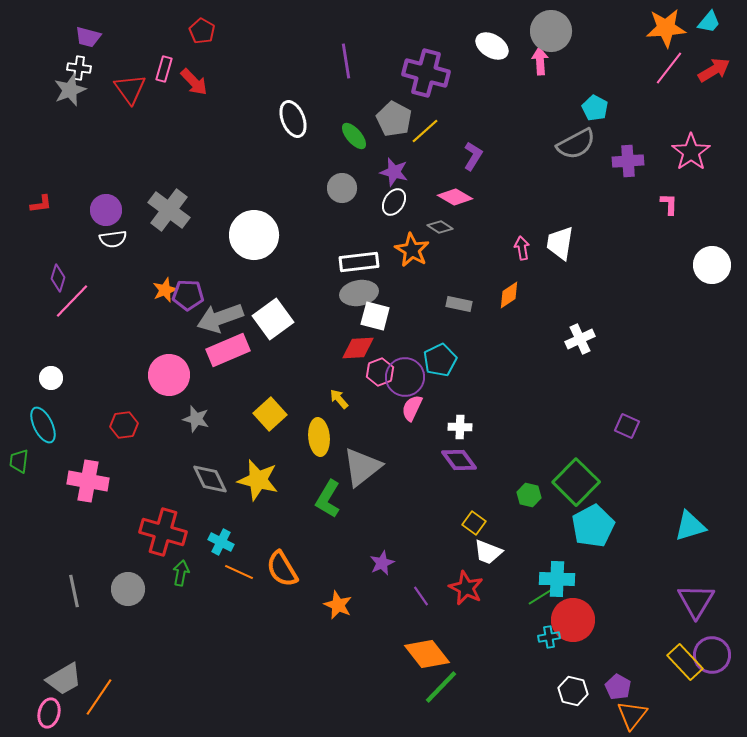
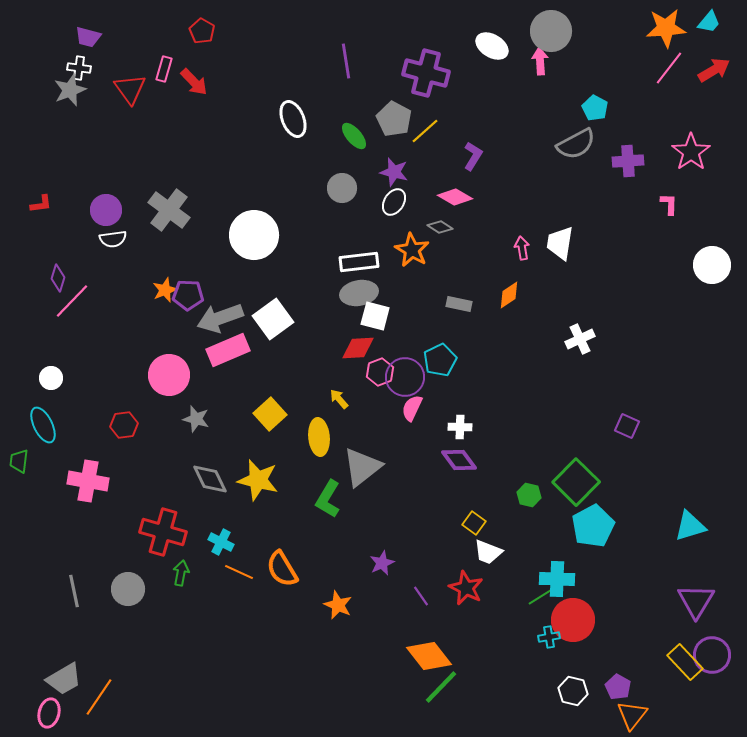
orange diamond at (427, 654): moved 2 px right, 2 px down
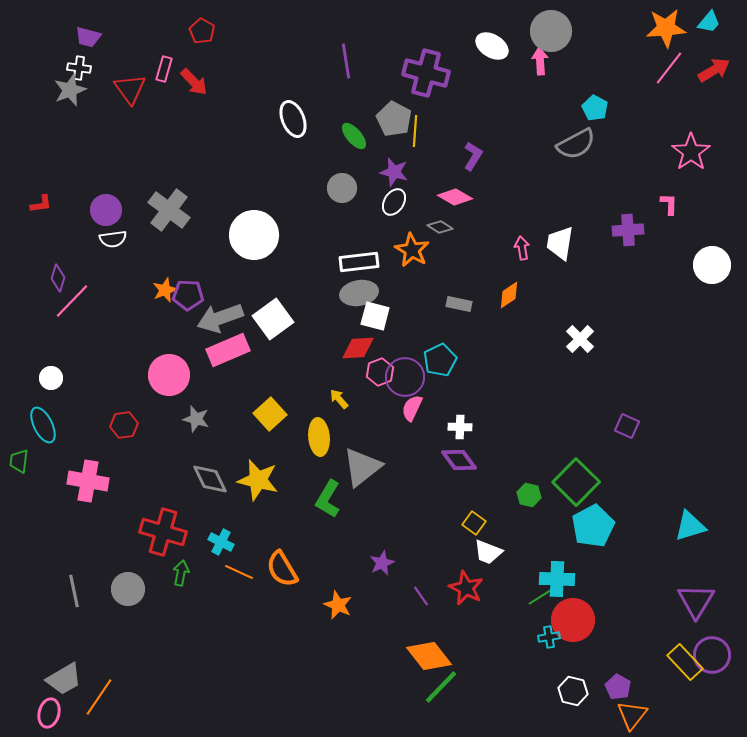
yellow line at (425, 131): moved 10 px left; rotated 44 degrees counterclockwise
purple cross at (628, 161): moved 69 px down
white cross at (580, 339): rotated 20 degrees counterclockwise
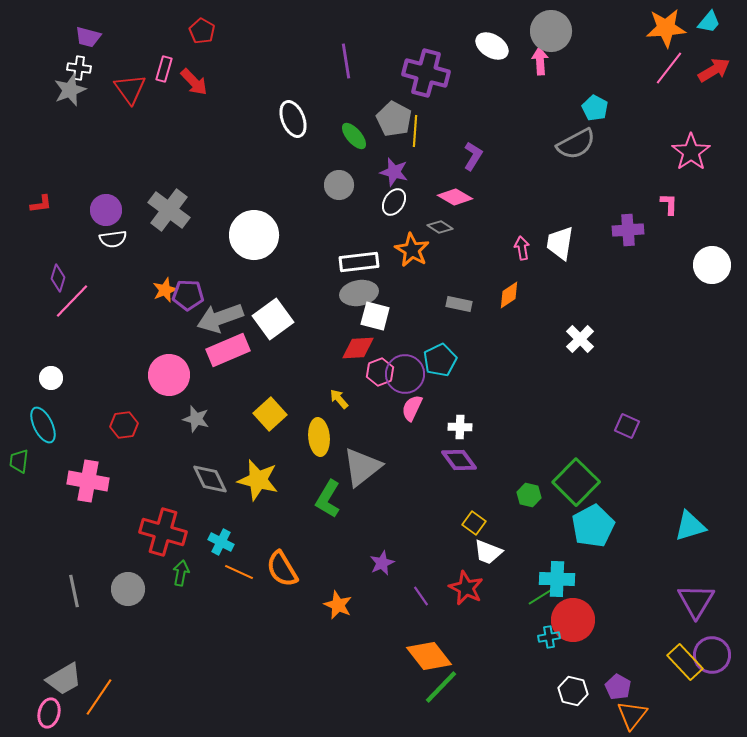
gray circle at (342, 188): moved 3 px left, 3 px up
purple circle at (405, 377): moved 3 px up
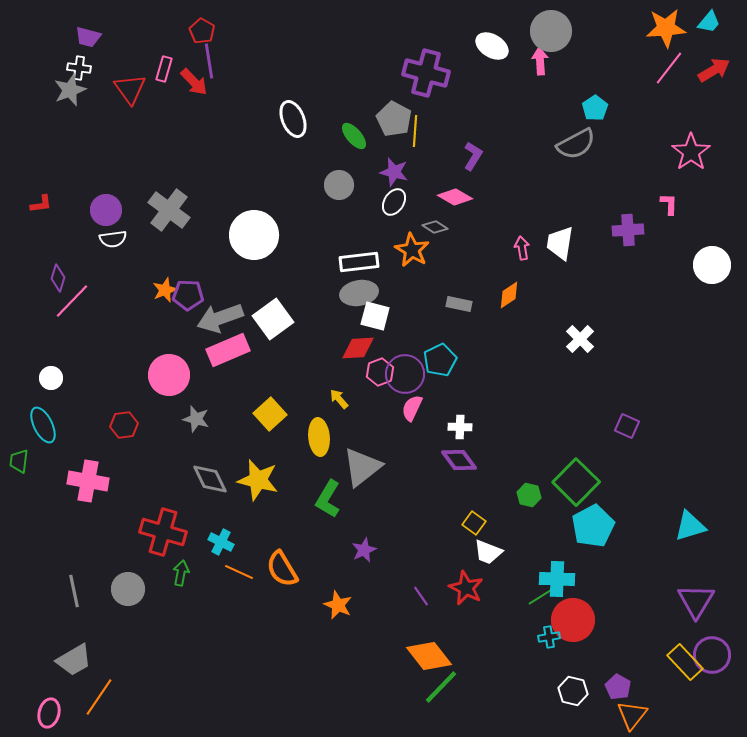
purple line at (346, 61): moved 137 px left
cyan pentagon at (595, 108): rotated 10 degrees clockwise
gray diamond at (440, 227): moved 5 px left
purple star at (382, 563): moved 18 px left, 13 px up
gray trapezoid at (64, 679): moved 10 px right, 19 px up
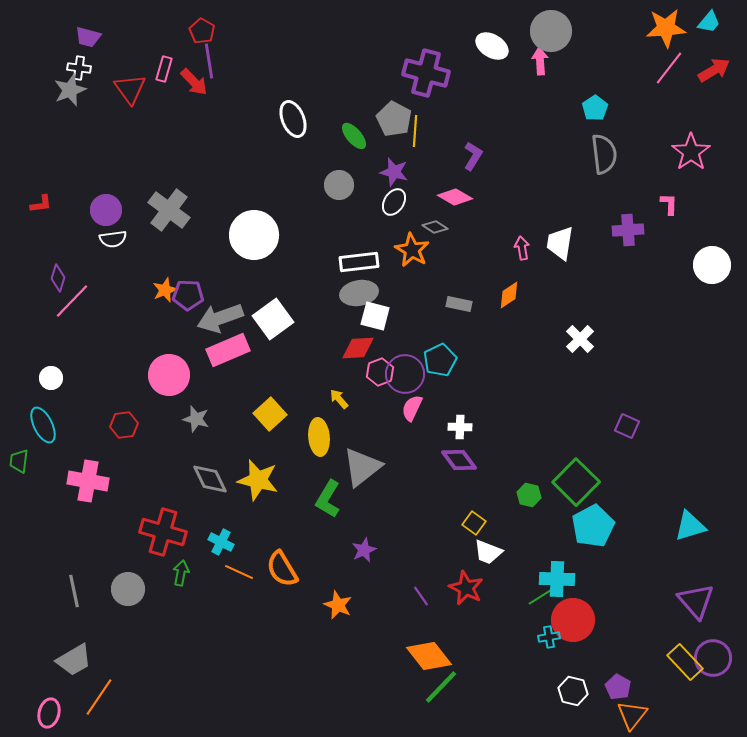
gray semicircle at (576, 144): moved 28 px right, 10 px down; rotated 69 degrees counterclockwise
purple triangle at (696, 601): rotated 12 degrees counterclockwise
purple circle at (712, 655): moved 1 px right, 3 px down
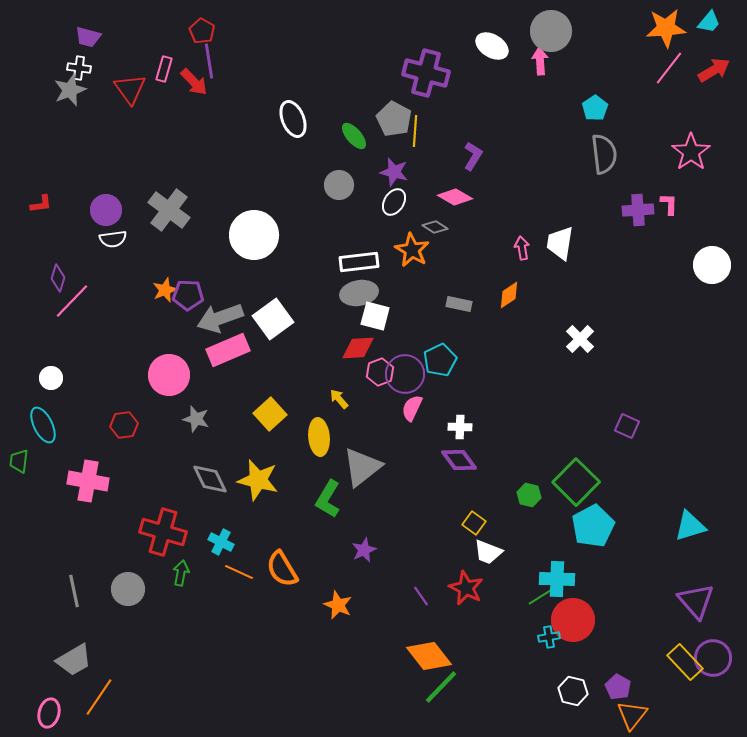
purple cross at (628, 230): moved 10 px right, 20 px up
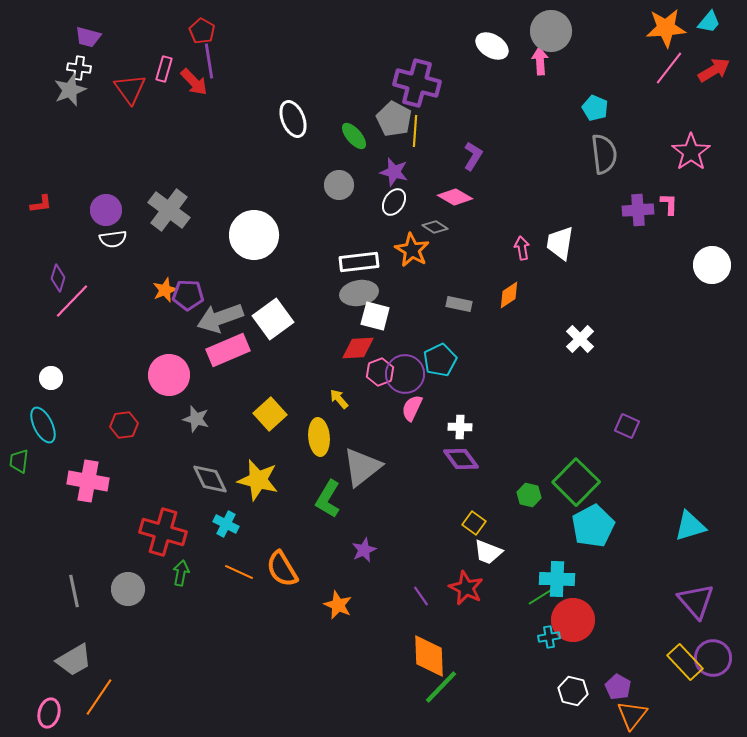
purple cross at (426, 73): moved 9 px left, 10 px down
cyan pentagon at (595, 108): rotated 15 degrees counterclockwise
purple diamond at (459, 460): moved 2 px right, 1 px up
cyan cross at (221, 542): moved 5 px right, 18 px up
orange diamond at (429, 656): rotated 36 degrees clockwise
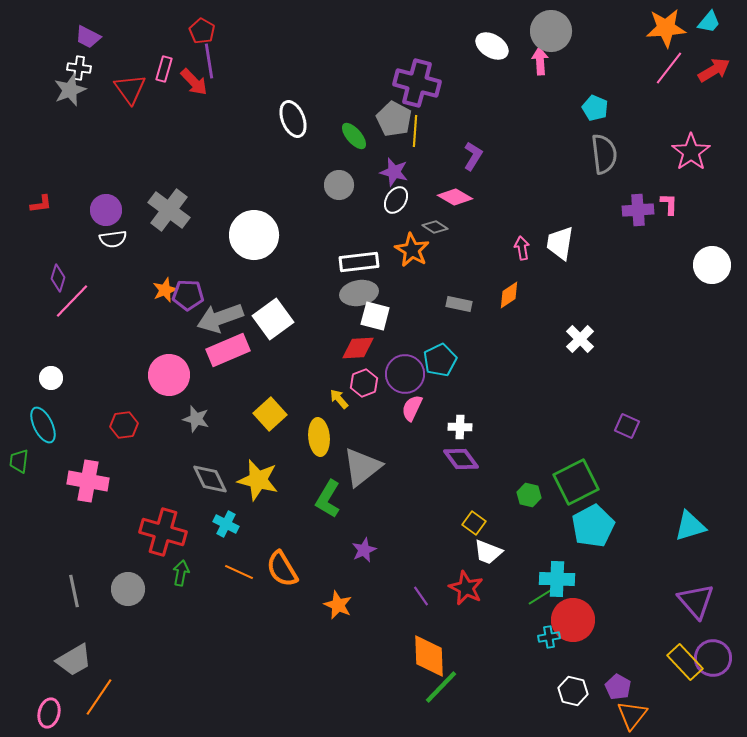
purple trapezoid at (88, 37): rotated 12 degrees clockwise
white ellipse at (394, 202): moved 2 px right, 2 px up
pink hexagon at (380, 372): moved 16 px left, 11 px down
green square at (576, 482): rotated 18 degrees clockwise
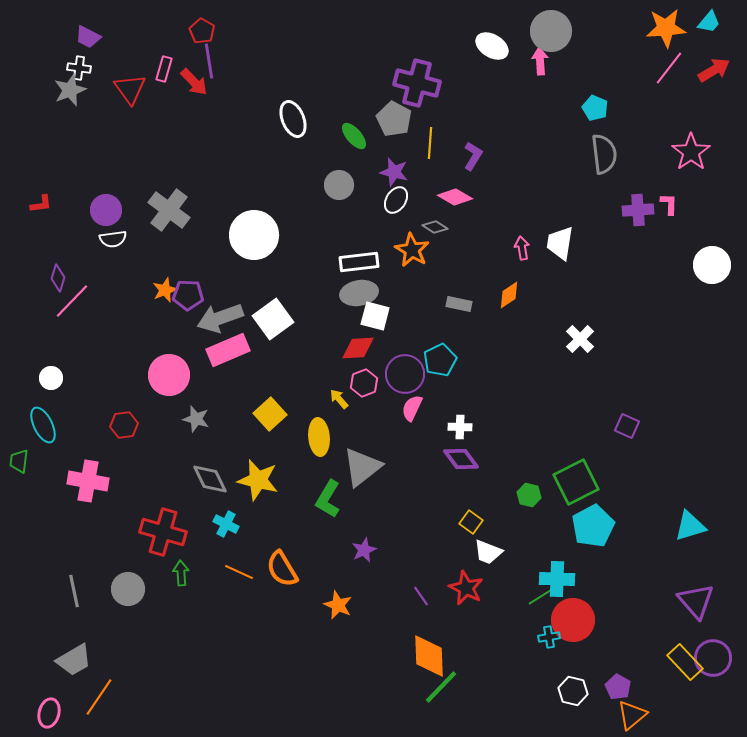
yellow line at (415, 131): moved 15 px right, 12 px down
yellow square at (474, 523): moved 3 px left, 1 px up
green arrow at (181, 573): rotated 15 degrees counterclockwise
orange triangle at (632, 715): rotated 12 degrees clockwise
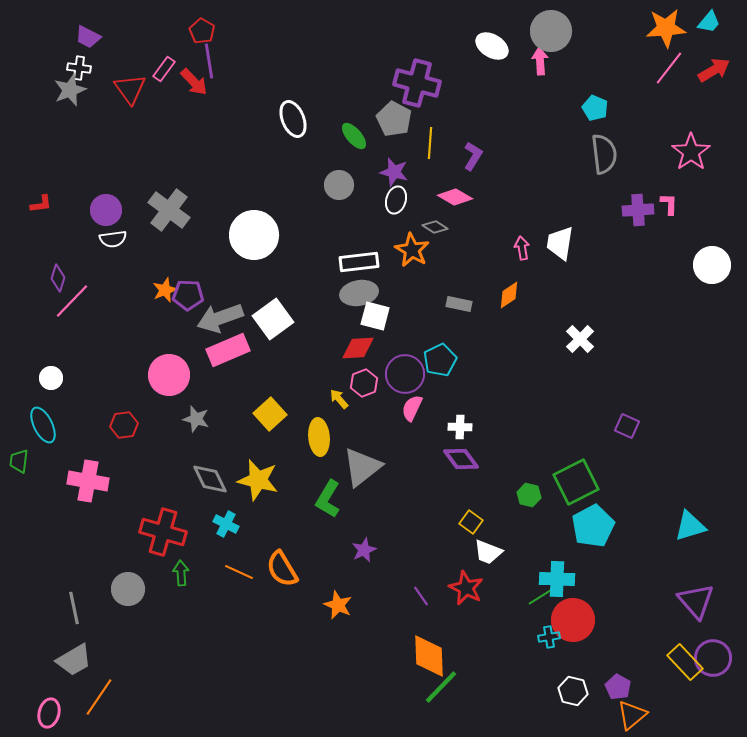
pink rectangle at (164, 69): rotated 20 degrees clockwise
white ellipse at (396, 200): rotated 16 degrees counterclockwise
gray line at (74, 591): moved 17 px down
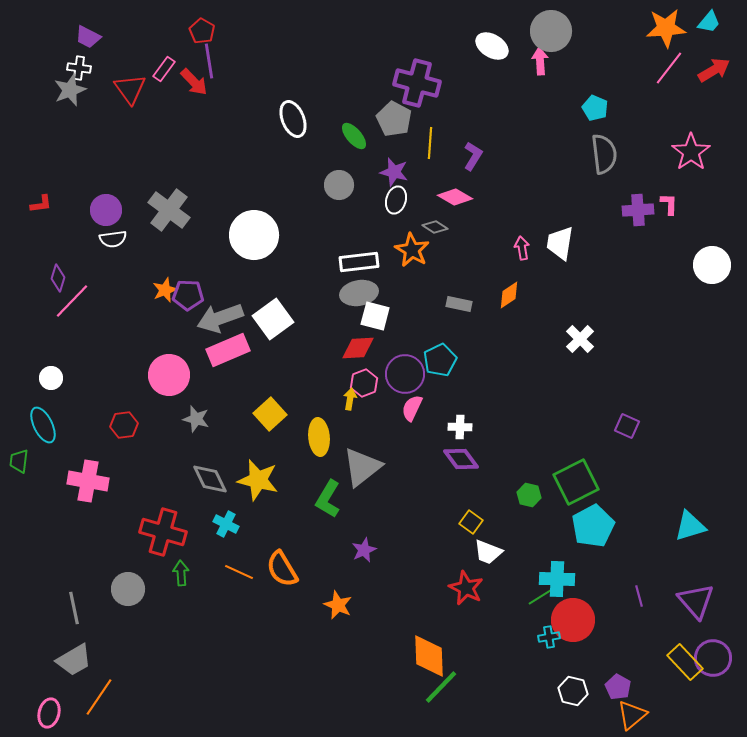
yellow arrow at (339, 399): moved 11 px right; rotated 50 degrees clockwise
purple line at (421, 596): moved 218 px right; rotated 20 degrees clockwise
